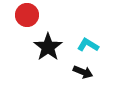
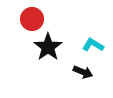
red circle: moved 5 px right, 4 px down
cyan L-shape: moved 5 px right
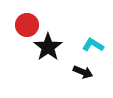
red circle: moved 5 px left, 6 px down
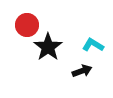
black arrow: moved 1 px left, 1 px up; rotated 42 degrees counterclockwise
